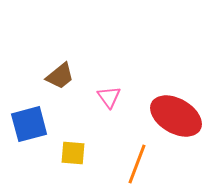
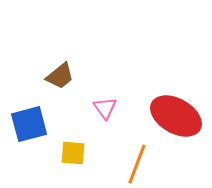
pink triangle: moved 4 px left, 11 px down
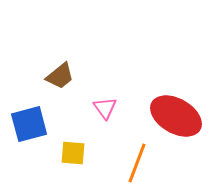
orange line: moved 1 px up
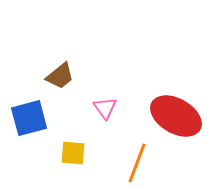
blue square: moved 6 px up
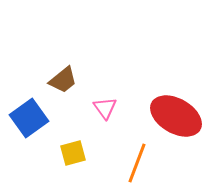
brown trapezoid: moved 3 px right, 4 px down
blue square: rotated 21 degrees counterclockwise
yellow square: rotated 20 degrees counterclockwise
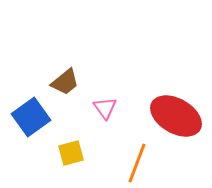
brown trapezoid: moved 2 px right, 2 px down
blue square: moved 2 px right, 1 px up
yellow square: moved 2 px left
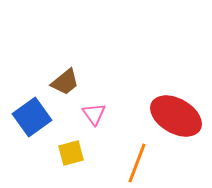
pink triangle: moved 11 px left, 6 px down
blue square: moved 1 px right
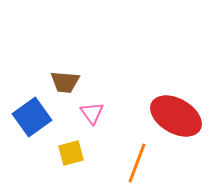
brown trapezoid: rotated 44 degrees clockwise
pink triangle: moved 2 px left, 1 px up
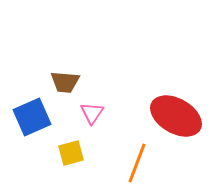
pink triangle: rotated 10 degrees clockwise
blue square: rotated 12 degrees clockwise
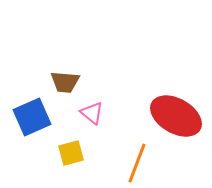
pink triangle: rotated 25 degrees counterclockwise
